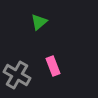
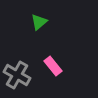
pink rectangle: rotated 18 degrees counterclockwise
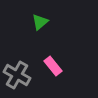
green triangle: moved 1 px right
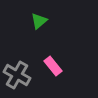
green triangle: moved 1 px left, 1 px up
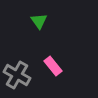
green triangle: rotated 24 degrees counterclockwise
